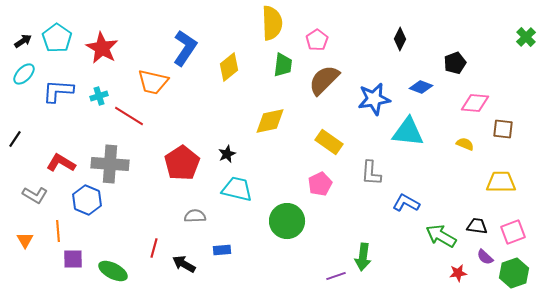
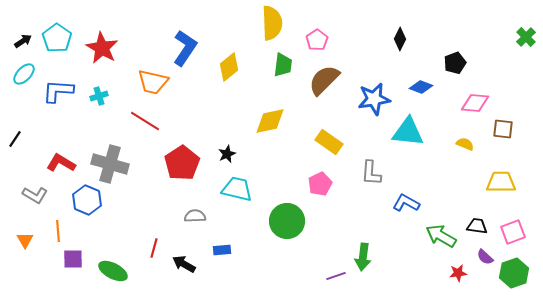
red line at (129, 116): moved 16 px right, 5 px down
gray cross at (110, 164): rotated 12 degrees clockwise
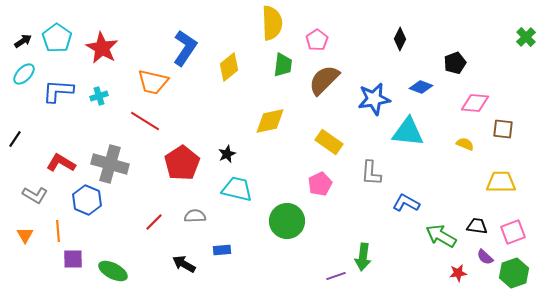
orange triangle at (25, 240): moved 5 px up
red line at (154, 248): moved 26 px up; rotated 30 degrees clockwise
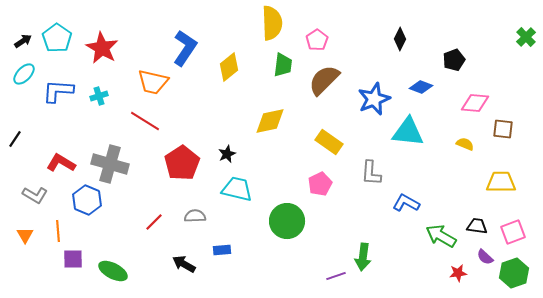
black pentagon at (455, 63): moved 1 px left, 3 px up
blue star at (374, 99): rotated 12 degrees counterclockwise
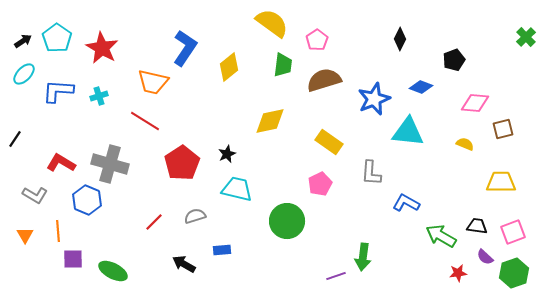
yellow semicircle at (272, 23): rotated 52 degrees counterclockwise
brown semicircle at (324, 80): rotated 28 degrees clockwise
brown square at (503, 129): rotated 20 degrees counterclockwise
gray semicircle at (195, 216): rotated 15 degrees counterclockwise
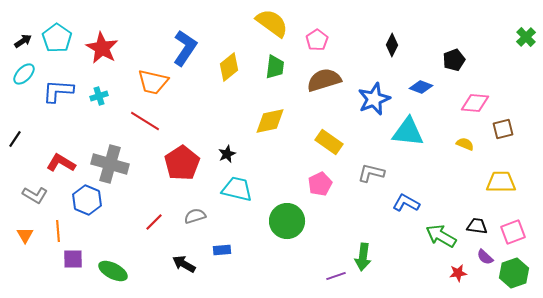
black diamond at (400, 39): moved 8 px left, 6 px down
green trapezoid at (283, 65): moved 8 px left, 2 px down
gray L-shape at (371, 173): rotated 100 degrees clockwise
